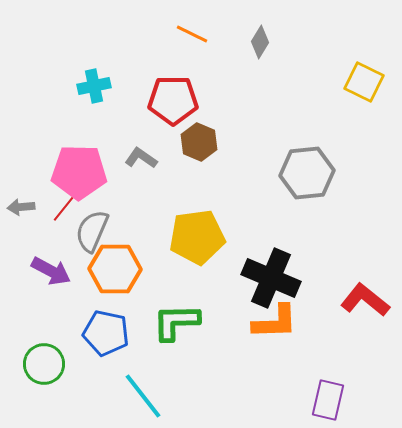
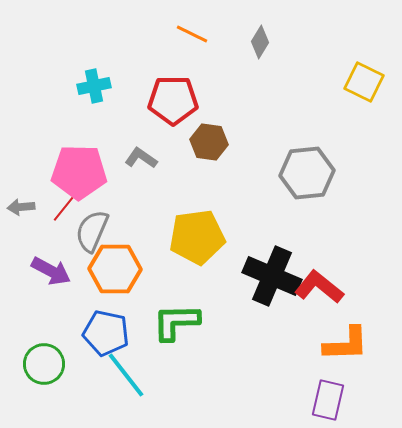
brown hexagon: moved 10 px right; rotated 15 degrees counterclockwise
black cross: moved 1 px right, 2 px up
red L-shape: moved 46 px left, 13 px up
orange L-shape: moved 71 px right, 22 px down
cyan line: moved 17 px left, 21 px up
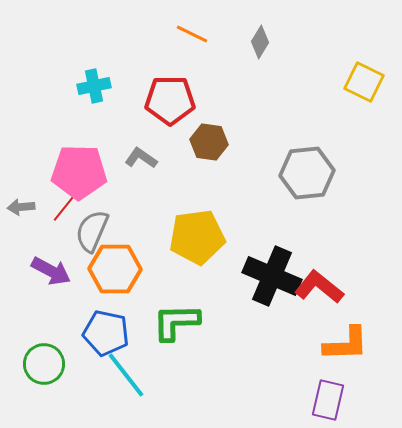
red pentagon: moved 3 px left
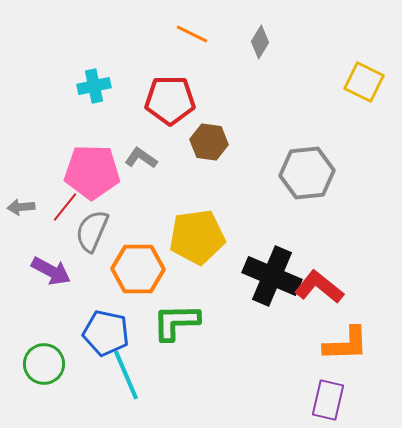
pink pentagon: moved 13 px right
orange hexagon: moved 23 px right
cyan line: rotated 15 degrees clockwise
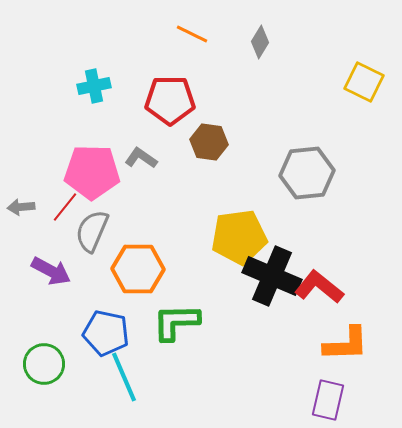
yellow pentagon: moved 42 px right
cyan line: moved 2 px left, 2 px down
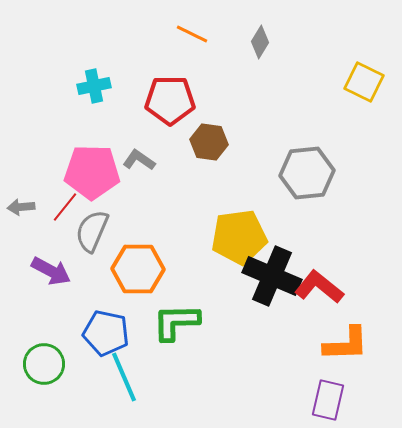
gray L-shape: moved 2 px left, 2 px down
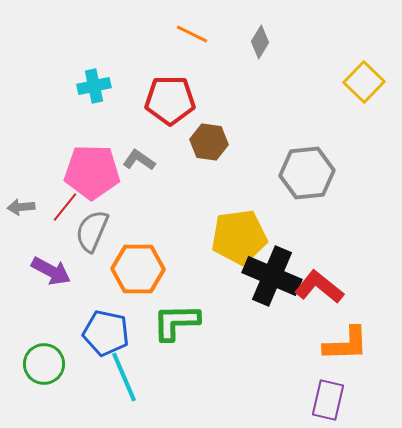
yellow square: rotated 18 degrees clockwise
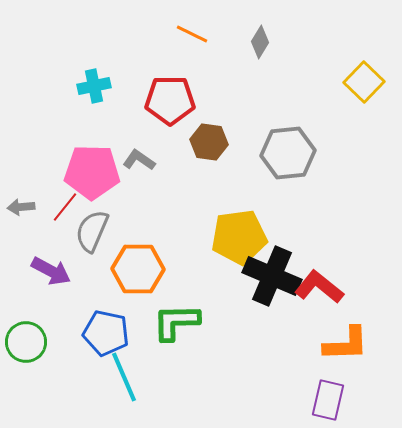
gray hexagon: moved 19 px left, 20 px up
green circle: moved 18 px left, 22 px up
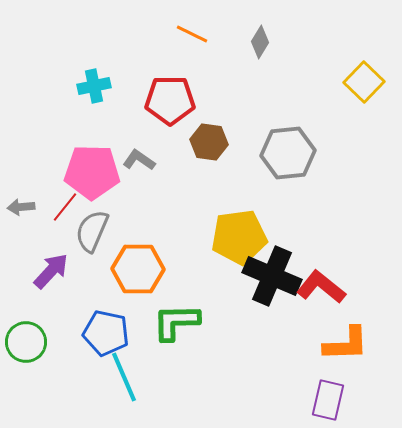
purple arrow: rotated 75 degrees counterclockwise
red L-shape: moved 2 px right
